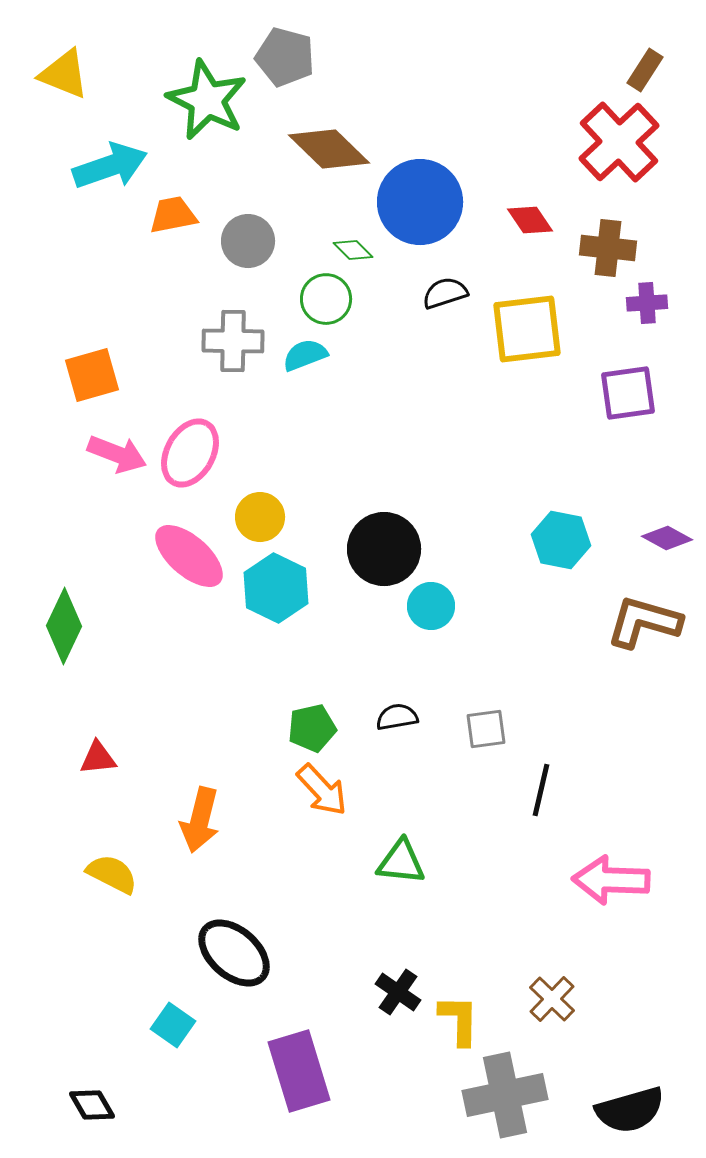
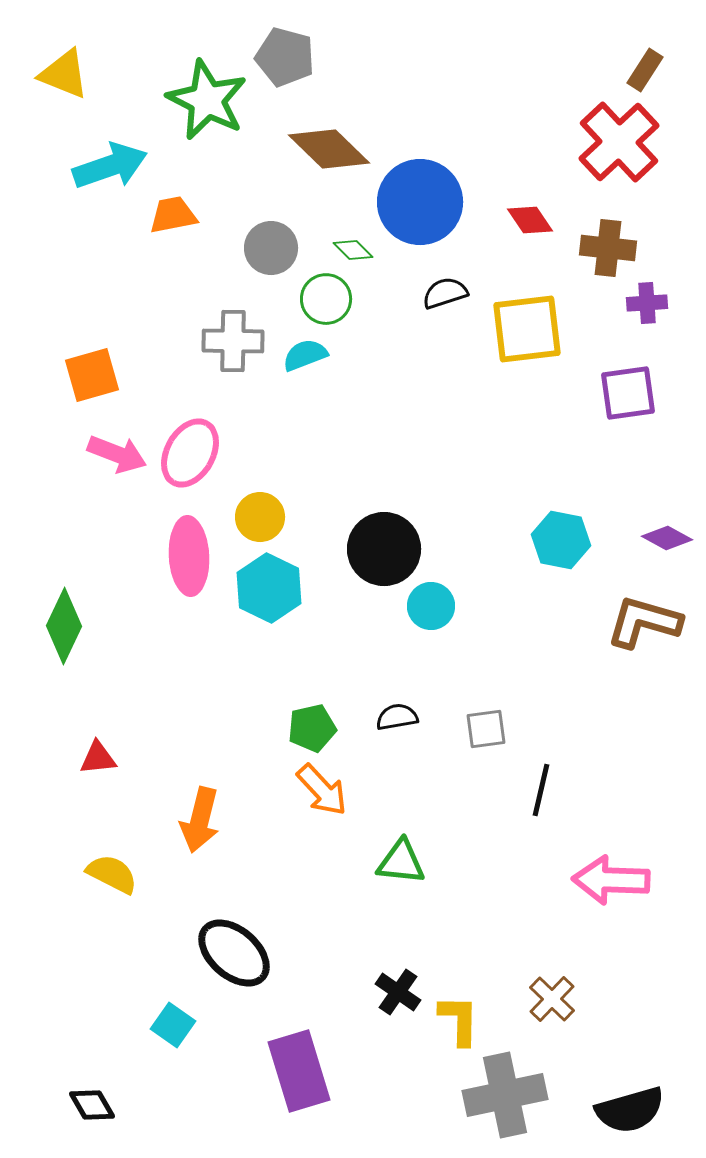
gray circle at (248, 241): moved 23 px right, 7 px down
pink ellipse at (189, 556): rotated 46 degrees clockwise
cyan hexagon at (276, 588): moved 7 px left
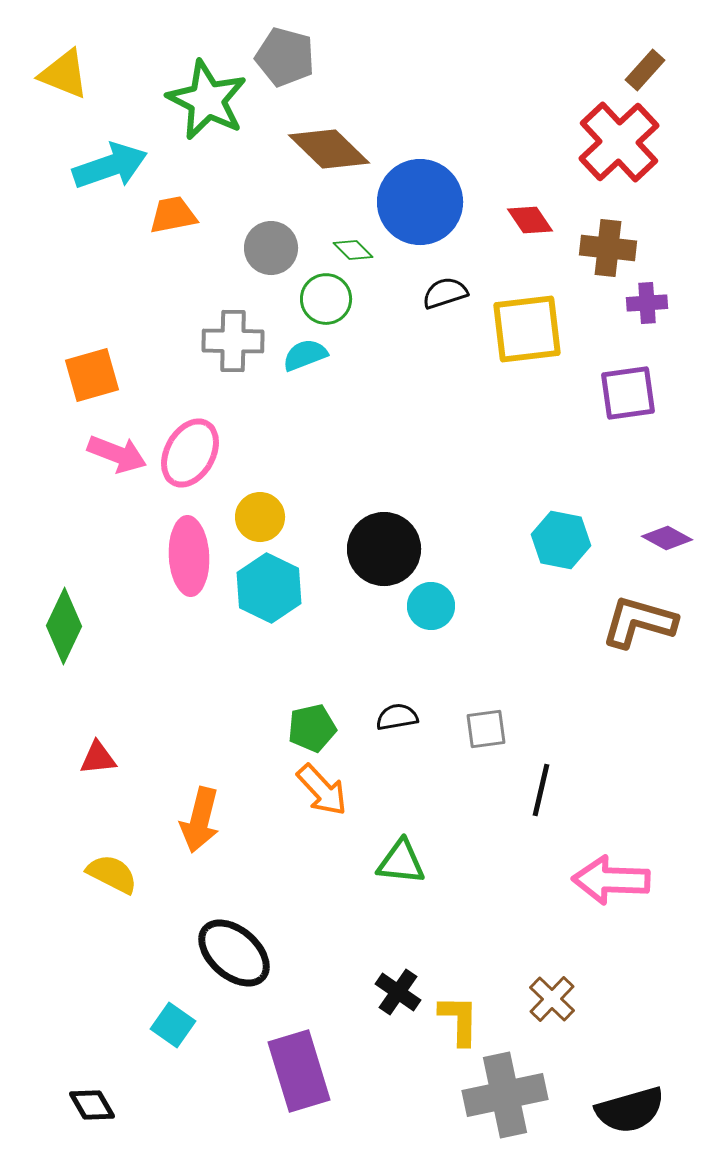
brown rectangle at (645, 70): rotated 9 degrees clockwise
brown L-shape at (644, 622): moved 5 px left
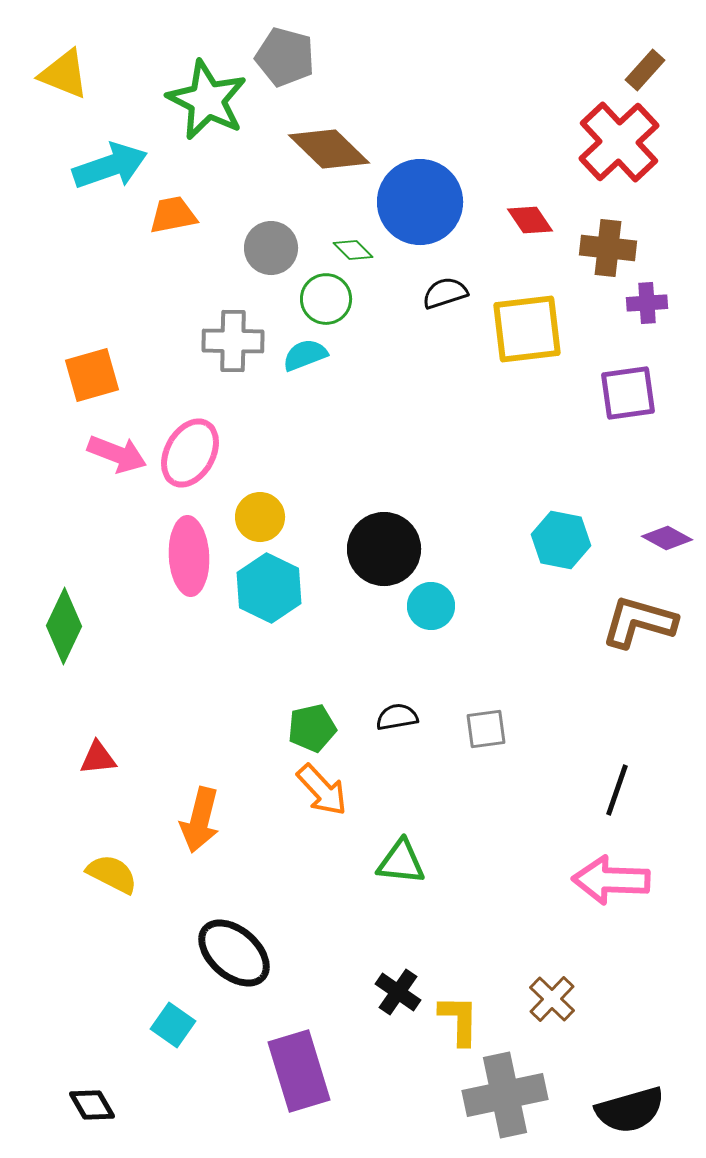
black line at (541, 790): moved 76 px right; rotated 6 degrees clockwise
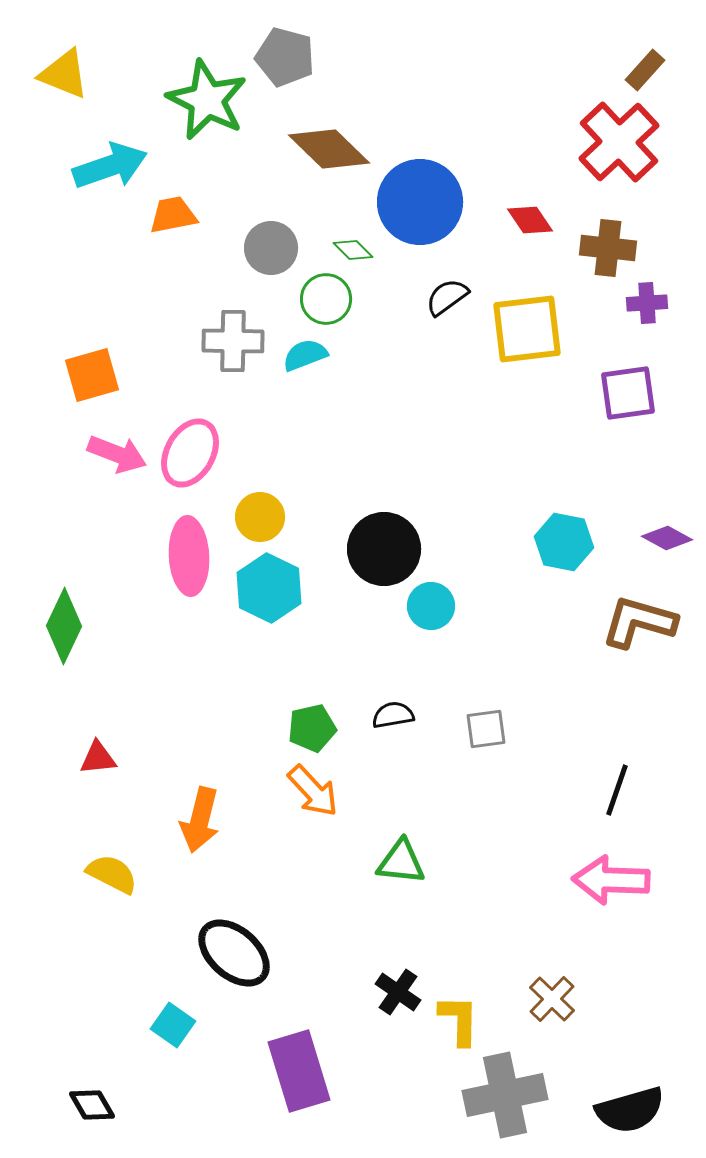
black semicircle at (445, 293): moved 2 px right, 4 px down; rotated 18 degrees counterclockwise
cyan hexagon at (561, 540): moved 3 px right, 2 px down
black semicircle at (397, 717): moved 4 px left, 2 px up
orange arrow at (322, 790): moved 9 px left, 1 px down
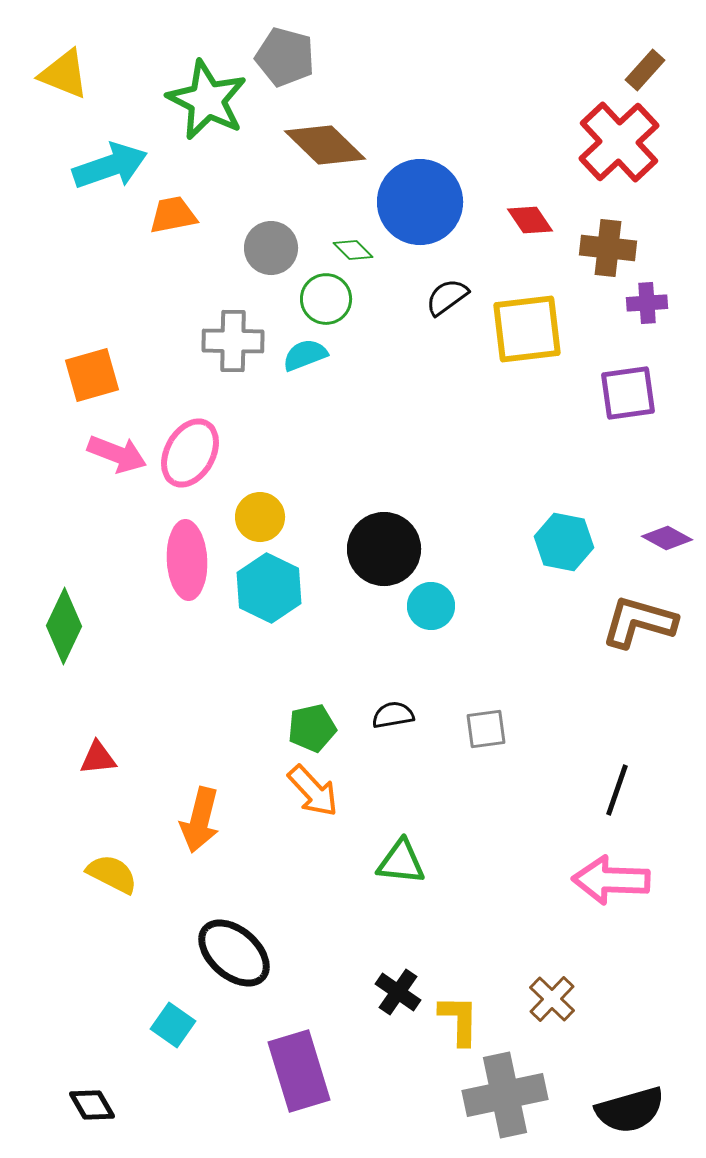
brown diamond at (329, 149): moved 4 px left, 4 px up
pink ellipse at (189, 556): moved 2 px left, 4 px down
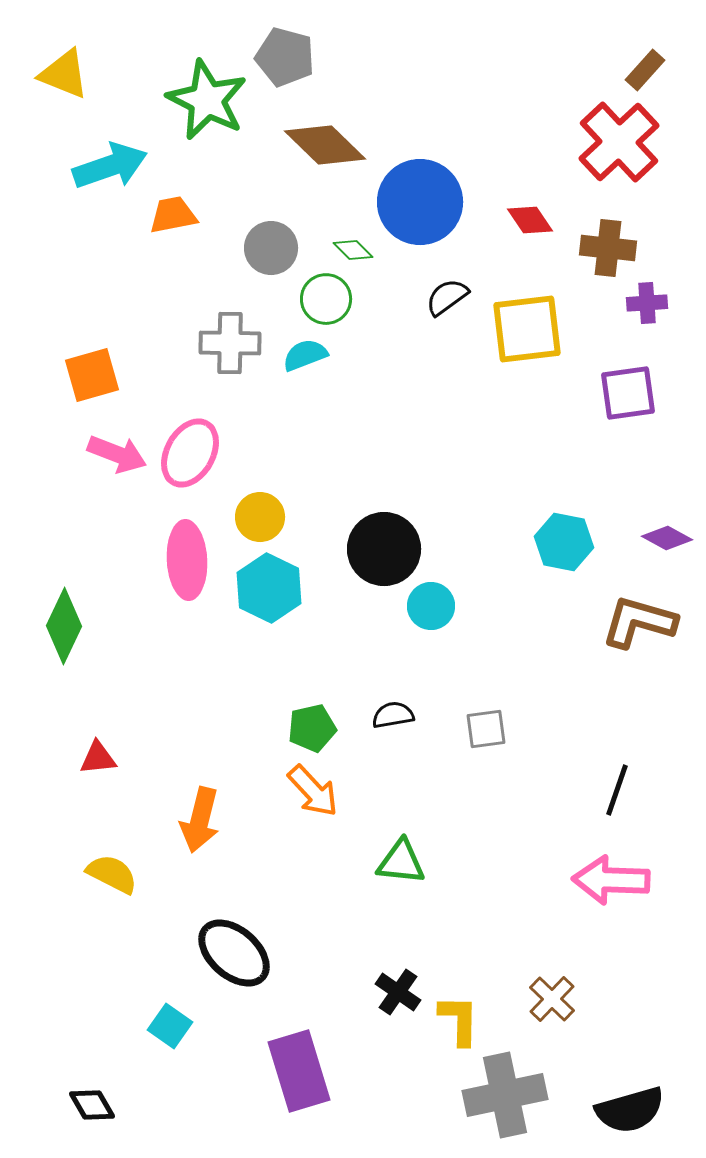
gray cross at (233, 341): moved 3 px left, 2 px down
cyan square at (173, 1025): moved 3 px left, 1 px down
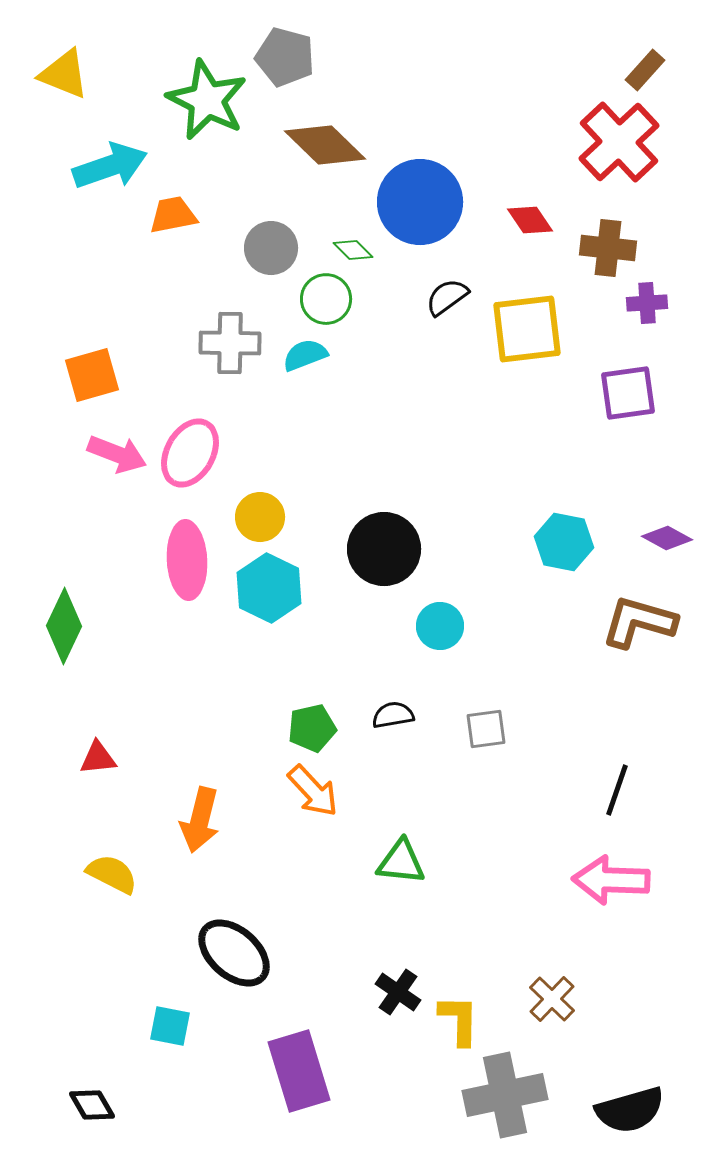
cyan circle at (431, 606): moved 9 px right, 20 px down
cyan square at (170, 1026): rotated 24 degrees counterclockwise
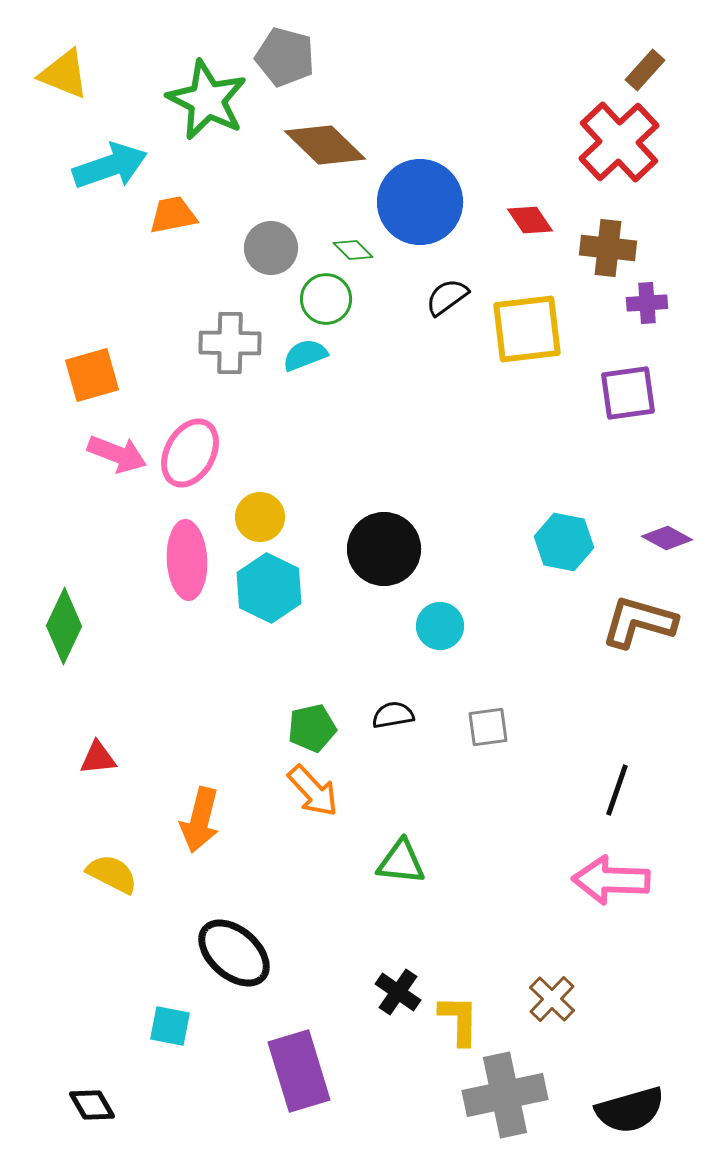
gray square at (486, 729): moved 2 px right, 2 px up
